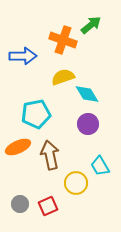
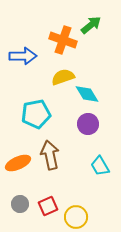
orange ellipse: moved 16 px down
yellow circle: moved 34 px down
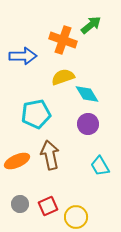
orange ellipse: moved 1 px left, 2 px up
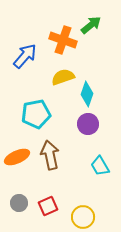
blue arrow: moved 2 px right; rotated 48 degrees counterclockwise
cyan diamond: rotated 50 degrees clockwise
orange ellipse: moved 4 px up
gray circle: moved 1 px left, 1 px up
yellow circle: moved 7 px right
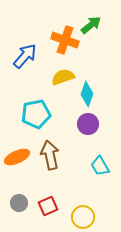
orange cross: moved 2 px right
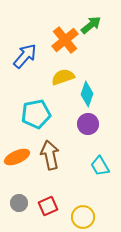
orange cross: rotated 32 degrees clockwise
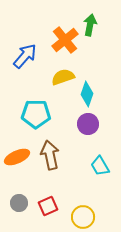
green arrow: moved 1 px left; rotated 40 degrees counterclockwise
cyan pentagon: rotated 12 degrees clockwise
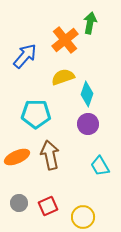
green arrow: moved 2 px up
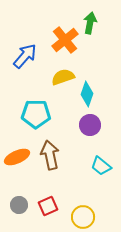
purple circle: moved 2 px right, 1 px down
cyan trapezoid: moved 1 px right; rotated 20 degrees counterclockwise
gray circle: moved 2 px down
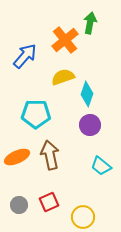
red square: moved 1 px right, 4 px up
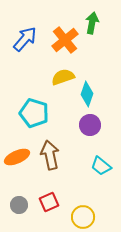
green arrow: moved 2 px right
blue arrow: moved 17 px up
cyan pentagon: moved 2 px left, 1 px up; rotated 16 degrees clockwise
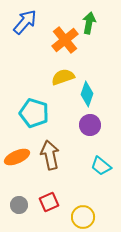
green arrow: moved 3 px left
blue arrow: moved 17 px up
